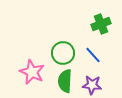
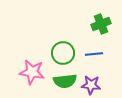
blue line: moved 1 px right, 1 px up; rotated 54 degrees counterclockwise
pink star: rotated 15 degrees counterclockwise
green semicircle: rotated 100 degrees counterclockwise
purple star: moved 1 px left
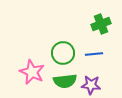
pink star: rotated 15 degrees clockwise
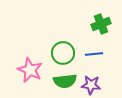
pink star: moved 2 px left, 2 px up
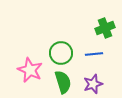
green cross: moved 4 px right, 4 px down
green circle: moved 2 px left
green semicircle: moved 2 px left, 1 px down; rotated 100 degrees counterclockwise
purple star: moved 2 px right, 1 px up; rotated 24 degrees counterclockwise
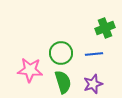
pink star: rotated 20 degrees counterclockwise
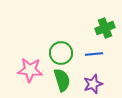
green semicircle: moved 1 px left, 2 px up
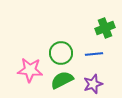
green semicircle: rotated 100 degrees counterclockwise
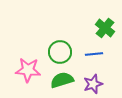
green cross: rotated 30 degrees counterclockwise
green circle: moved 1 px left, 1 px up
pink star: moved 2 px left
green semicircle: rotated 10 degrees clockwise
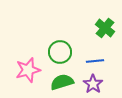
blue line: moved 1 px right, 7 px down
pink star: rotated 20 degrees counterclockwise
green semicircle: moved 2 px down
purple star: rotated 18 degrees counterclockwise
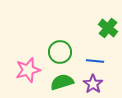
green cross: moved 3 px right
blue line: rotated 12 degrees clockwise
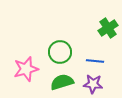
green cross: rotated 18 degrees clockwise
pink star: moved 2 px left, 1 px up
purple star: rotated 30 degrees counterclockwise
